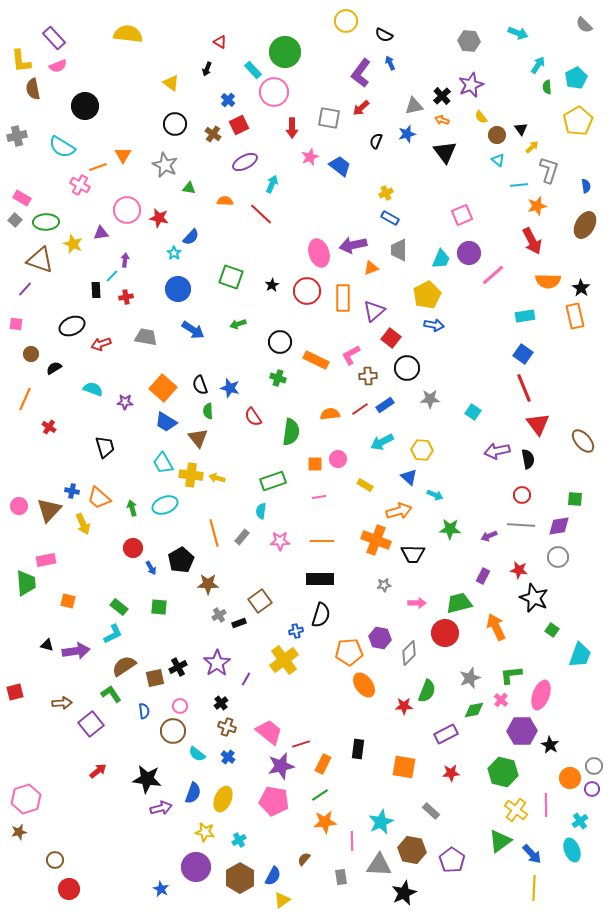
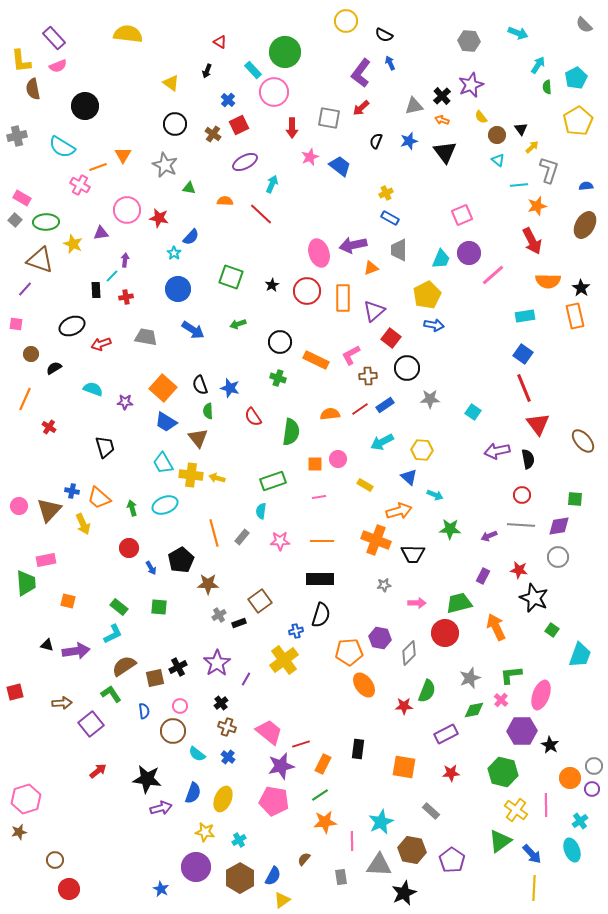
black arrow at (207, 69): moved 2 px down
blue star at (407, 134): moved 2 px right, 7 px down
blue semicircle at (586, 186): rotated 88 degrees counterclockwise
red circle at (133, 548): moved 4 px left
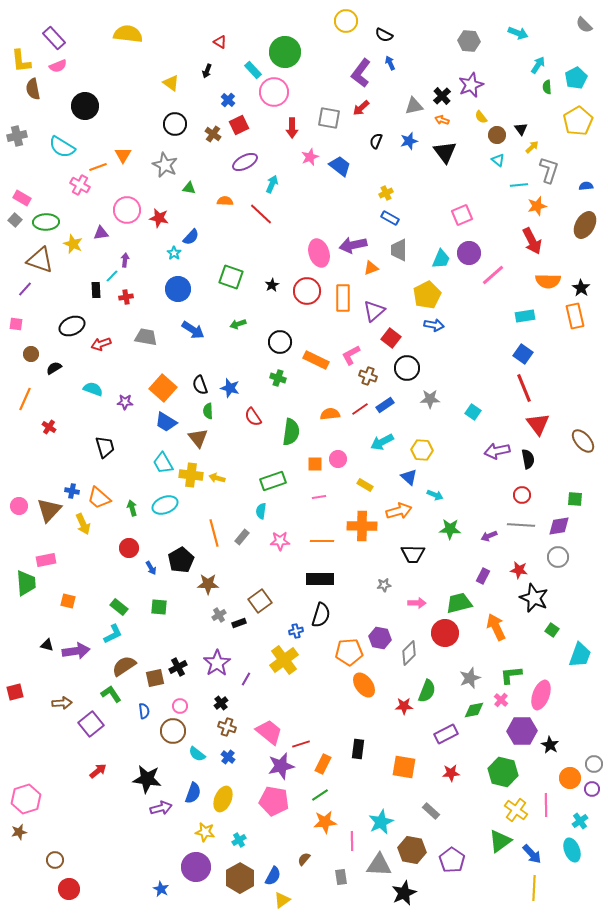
brown cross at (368, 376): rotated 24 degrees clockwise
orange cross at (376, 540): moved 14 px left, 14 px up; rotated 20 degrees counterclockwise
gray circle at (594, 766): moved 2 px up
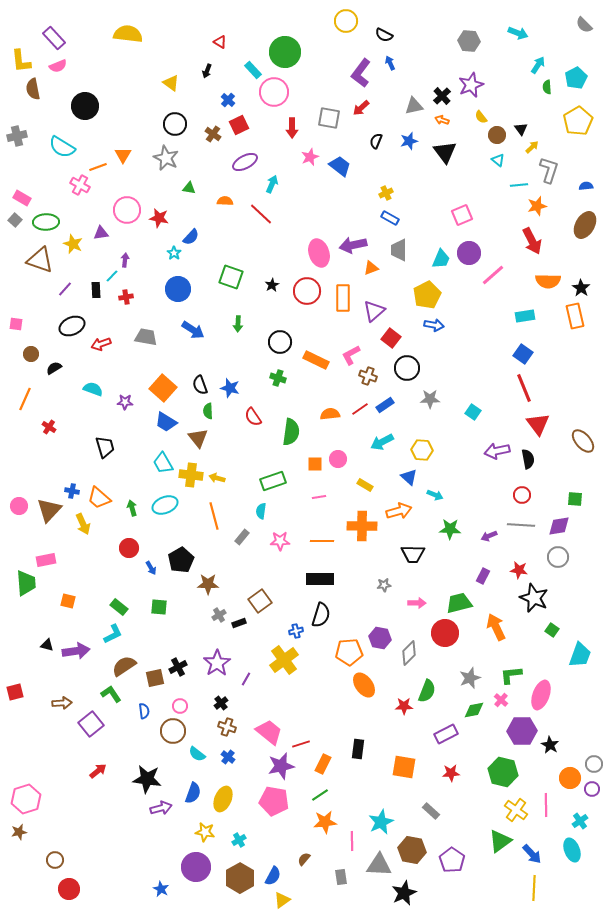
gray star at (165, 165): moved 1 px right, 7 px up
purple line at (25, 289): moved 40 px right
green arrow at (238, 324): rotated 70 degrees counterclockwise
orange line at (214, 533): moved 17 px up
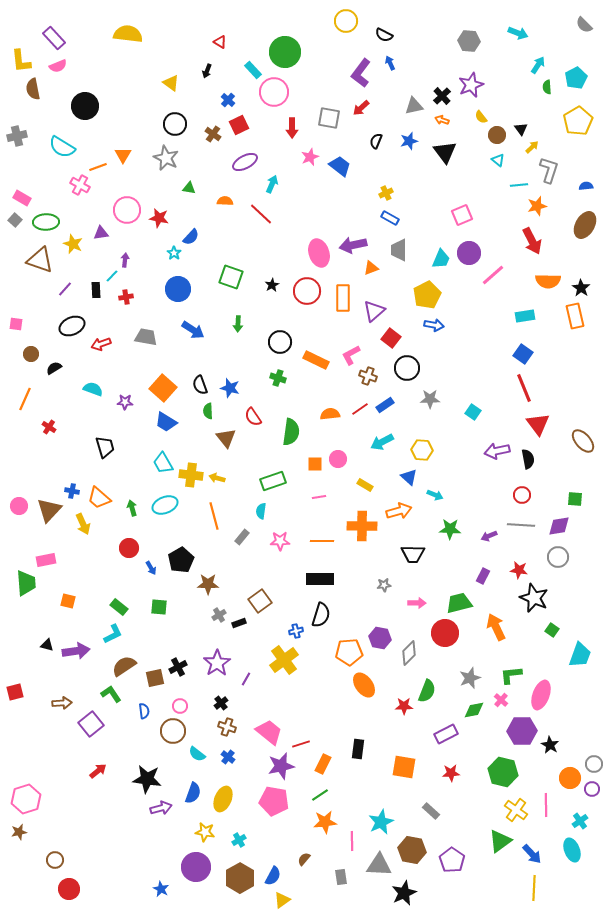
brown triangle at (198, 438): moved 28 px right
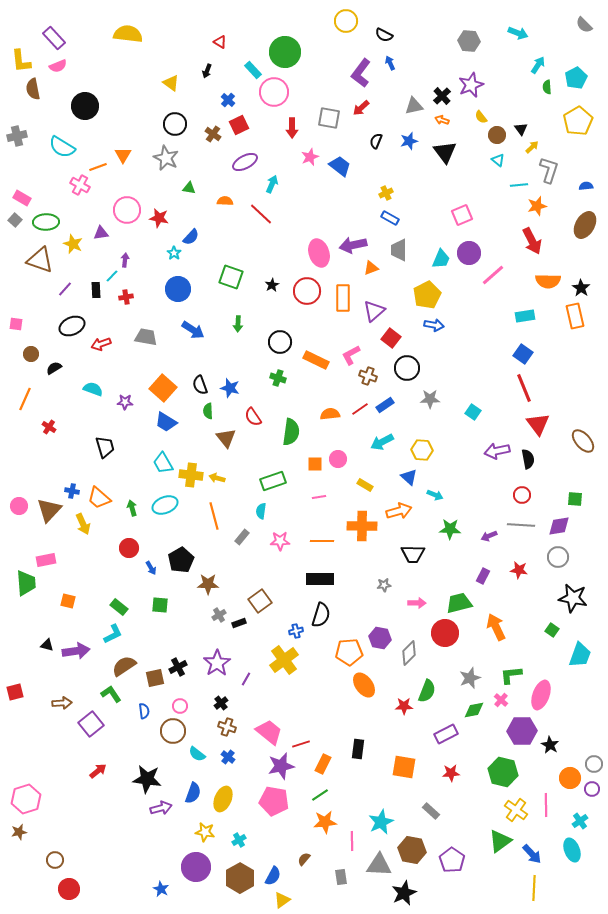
black star at (534, 598): moved 39 px right; rotated 12 degrees counterclockwise
green square at (159, 607): moved 1 px right, 2 px up
